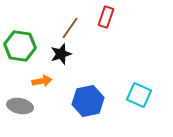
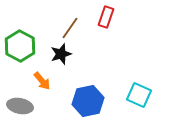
green hexagon: rotated 20 degrees clockwise
orange arrow: rotated 60 degrees clockwise
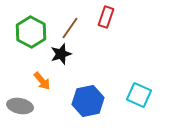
green hexagon: moved 11 px right, 14 px up
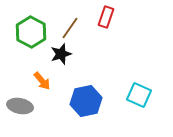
blue hexagon: moved 2 px left
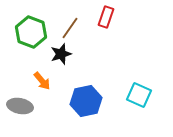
green hexagon: rotated 8 degrees counterclockwise
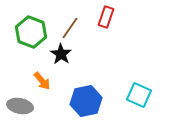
black star: rotated 20 degrees counterclockwise
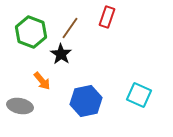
red rectangle: moved 1 px right
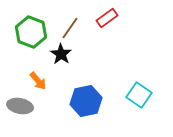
red rectangle: moved 1 px down; rotated 35 degrees clockwise
orange arrow: moved 4 px left
cyan square: rotated 10 degrees clockwise
